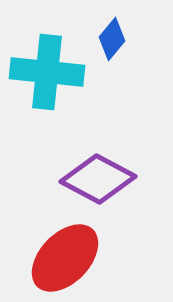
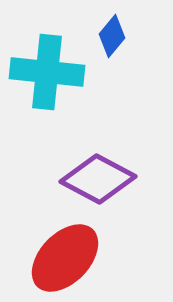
blue diamond: moved 3 px up
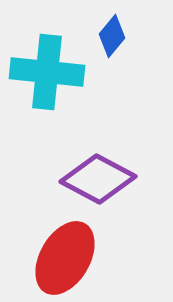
red ellipse: rotated 14 degrees counterclockwise
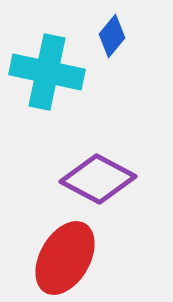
cyan cross: rotated 6 degrees clockwise
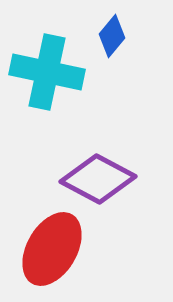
red ellipse: moved 13 px left, 9 px up
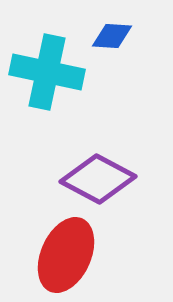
blue diamond: rotated 54 degrees clockwise
red ellipse: moved 14 px right, 6 px down; rotated 6 degrees counterclockwise
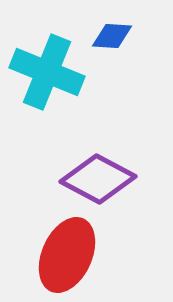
cyan cross: rotated 10 degrees clockwise
red ellipse: moved 1 px right
